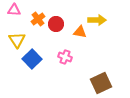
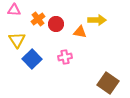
pink cross: rotated 32 degrees counterclockwise
brown square: moved 7 px right; rotated 30 degrees counterclockwise
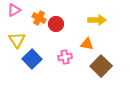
pink triangle: rotated 32 degrees counterclockwise
orange cross: moved 1 px right, 1 px up; rotated 24 degrees counterclockwise
orange triangle: moved 7 px right, 12 px down
brown square: moved 7 px left, 17 px up; rotated 10 degrees clockwise
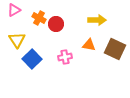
orange triangle: moved 2 px right, 1 px down
brown square: moved 14 px right, 17 px up; rotated 20 degrees counterclockwise
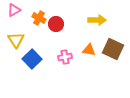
yellow triangle: moved 1 px left
orange triangle: moved 5 px down
brown square: moved 2 px left
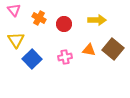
pink triangle: rotated 40 degrees counterclockwise
red circle: moved 8 px right
brown square: rotated 15 degrees clockwise
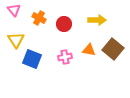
blue square: rotated 24 degrees counterclockwise
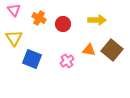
red circle: moved 1 px left
yellow triangle: moved 2 px left, 2 px up
brown square: moved 1 px left, 1 px down
pink cross: moved 2 px right, 4 px down; rotated 24 degrees counterclockwise
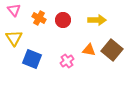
red circle: moved 4 px up
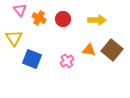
pink triangle: moved 6 px right
red circle: moved 1 px up
